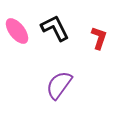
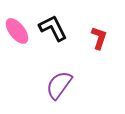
black L-shape: moved 2 px left
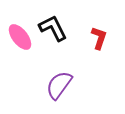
pink ellipse: moved 3 px right, 6 px down
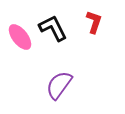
red L-shape: moved 5 px left, 16 px up
